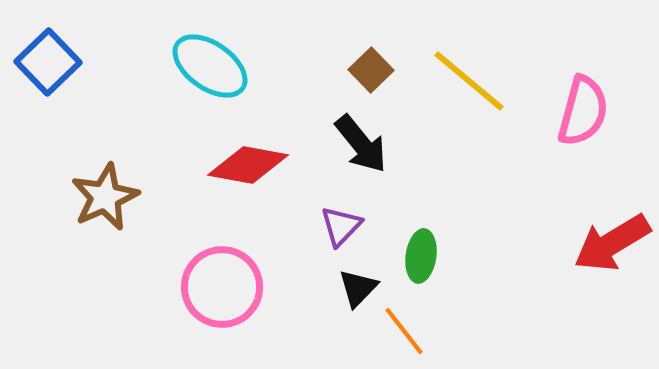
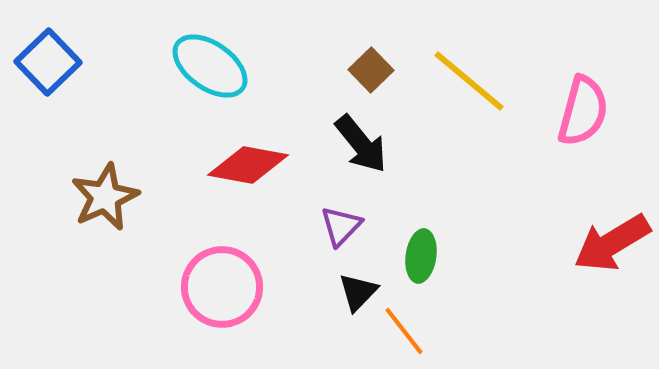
black triangle: moved 4 px down
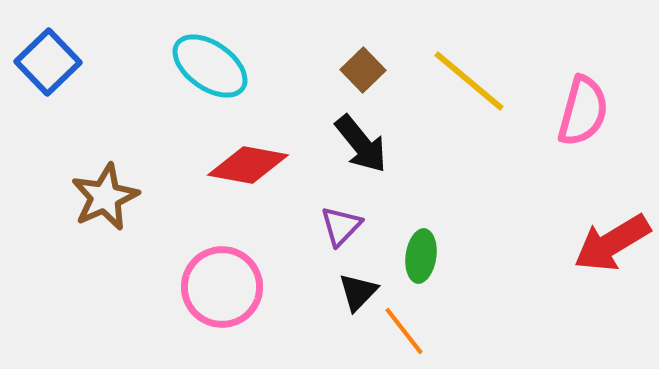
brown square: moved 8 px left
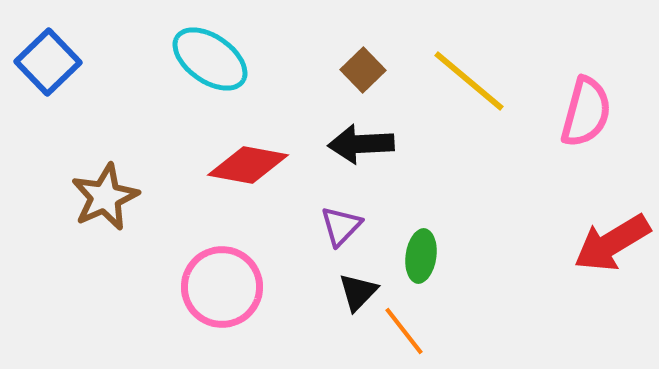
cyan ellipse: moved 7 px up
pink semicircle: moved 3 px right, 1 px down
black arrow: rotated 126 degrees clockwise
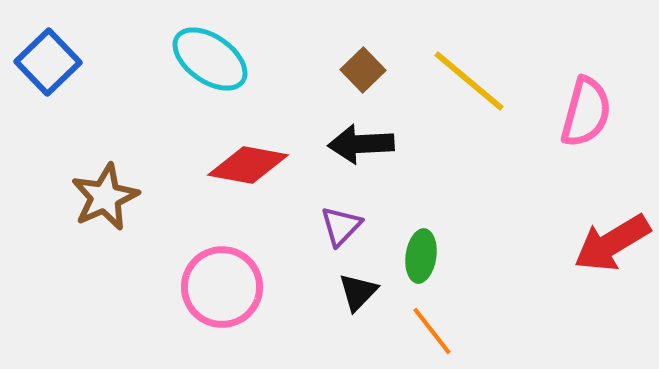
orange line: moved 28 px right
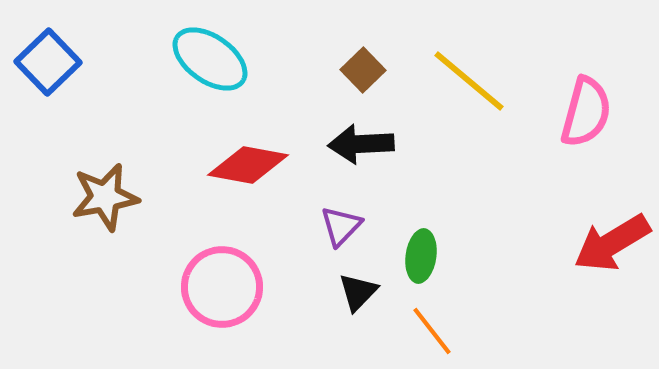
brown star: rotated 14 degrees clockwise
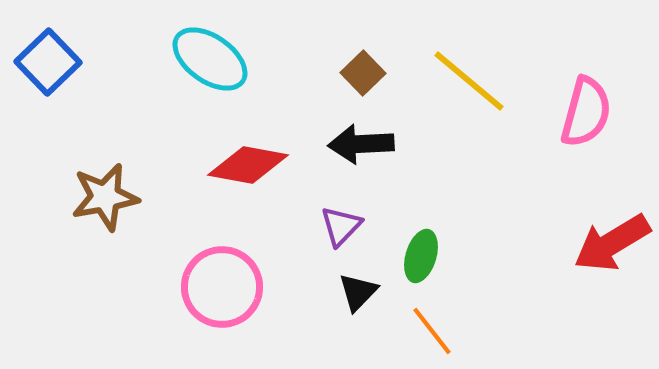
brown square: moved 3 px down
green ellipse: rotated 9 degrees clockwise
